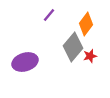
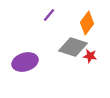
orange diamond: moved 1 px right, 1 px up
gray diamond: rotated 68 degrees clockwise
red star: rotated 24 degrees clockwise
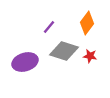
purple line: moved 12 px down
gray diamond: moved 9 px left, 4 px down
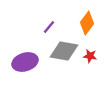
gray diamond: rotated 8 degrees counterclockwise
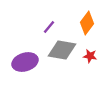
gray diamond: moved 2 px left, 1 px up
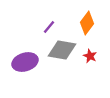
red star: rotated 16 degrees clockwise
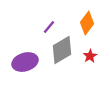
gray diamond: rotated 40 degrees counterclockwise
red star: rotated 16 degrees clockwise
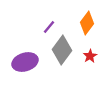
gray diamond: rotated 24 degrees counterclockwise
